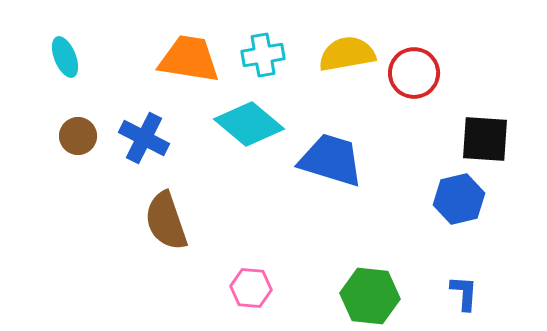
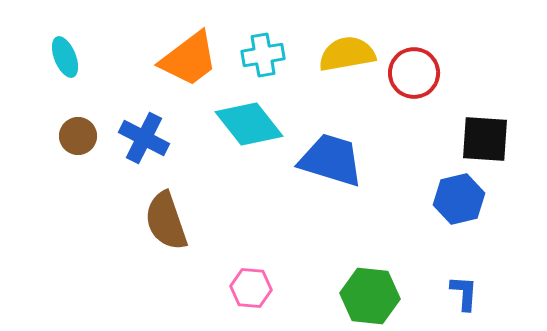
orange trapezoid: rotated 134 degrees clockwise
cyan diamond: rotated 12 degrees clockwise
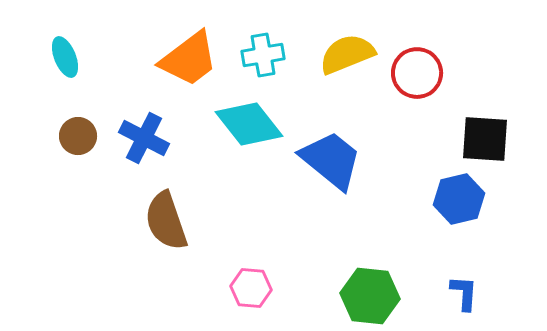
yellow semicircle: rotated 12 degrees counterclockwise
red circle: moved 3 px right
blue trapezoid: rotated 22 degrees clockwise
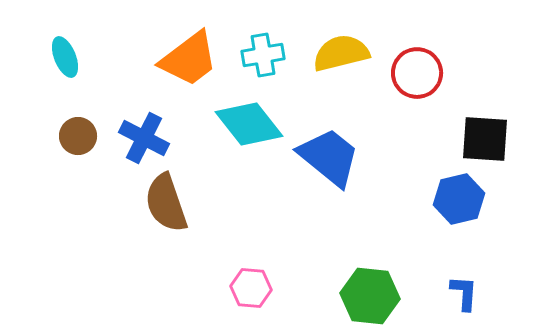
yellow semicircle: moved 6 px left, 1 px up; rotated 8 degrees clockwise
blue trapezoid: moved 2 px left, 3 px up
brown semicircle: moved 18 px up
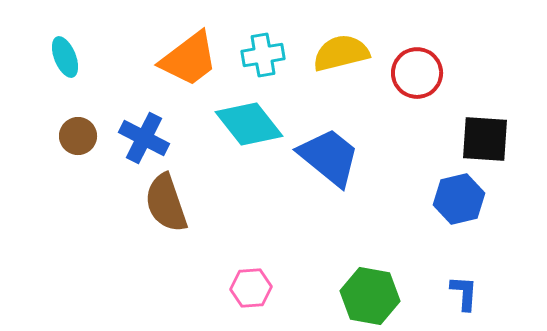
pink hexagon: rotated 9 degrees counterclockwise
green hexagon: rotated 4 degrees clockwise
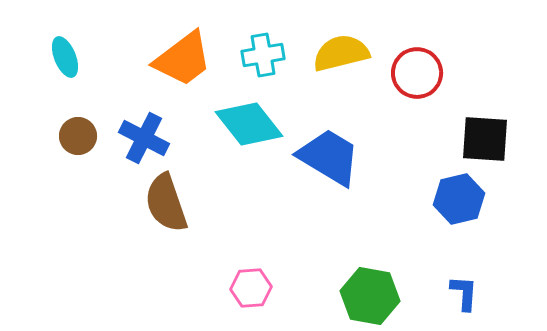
orange trapezoid: moved 6 px left
blue trapezoid: rotated 8 degrees counterclockwise
